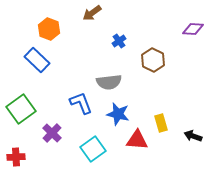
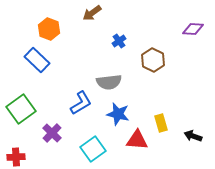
blue L-shape: rotated 80 degrees clockwise
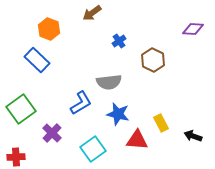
yellow rectangle: rotated 12 degrees counterclockwise
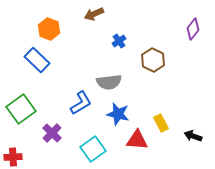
brown arrow: moved 2 px right, 1 px down; rotated 12 degrees clockwise
purple diamond: rotated 55 degrees counterclockwise
red cross: moved 3 px left
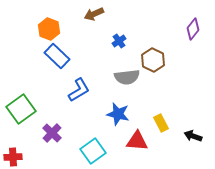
blue rectangle: moved 20 px right, 4 px up
gray semicircle: moved 18 px right, 5 px up
blue L-shape: moved 2 px left, 13 px up
red triangle: moved 1 px down
cyan square: moved 2 px down
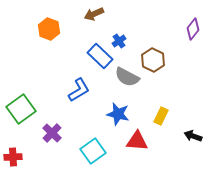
blue rectangle: moved 43 px right
gray semicircle: rotated 35 degrees clockwise
yellow rectangle: moved 7 px up; rotated 54 degrees clockwise
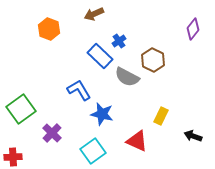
blue L-shape: rotated 90 degrees counterclockwise
blue star: moved 16 px left
red triangle: rotated 20 degrees clockwise
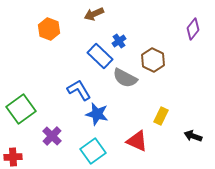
gray semicircle: moved 2 px left, 1 px down
blue star: moved 5 px left
purple cross: moved 3 px down
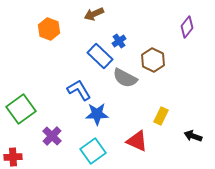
purple diamond: moved 6 px left, 2 px up
blue star: rotated 15 degrees counterclockwise
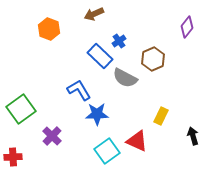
brown hexagon: moved 1 px up; rotated 10 degrees clockwise
black arrow: rotated 54 degrees clockwise
cyan square: moved 14 px right
